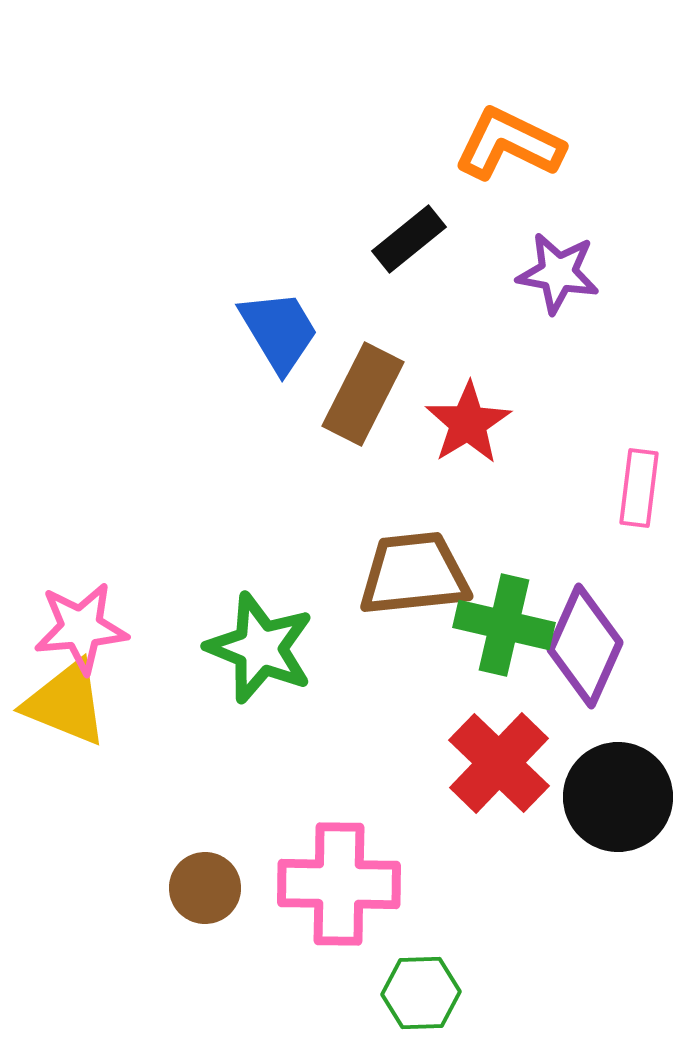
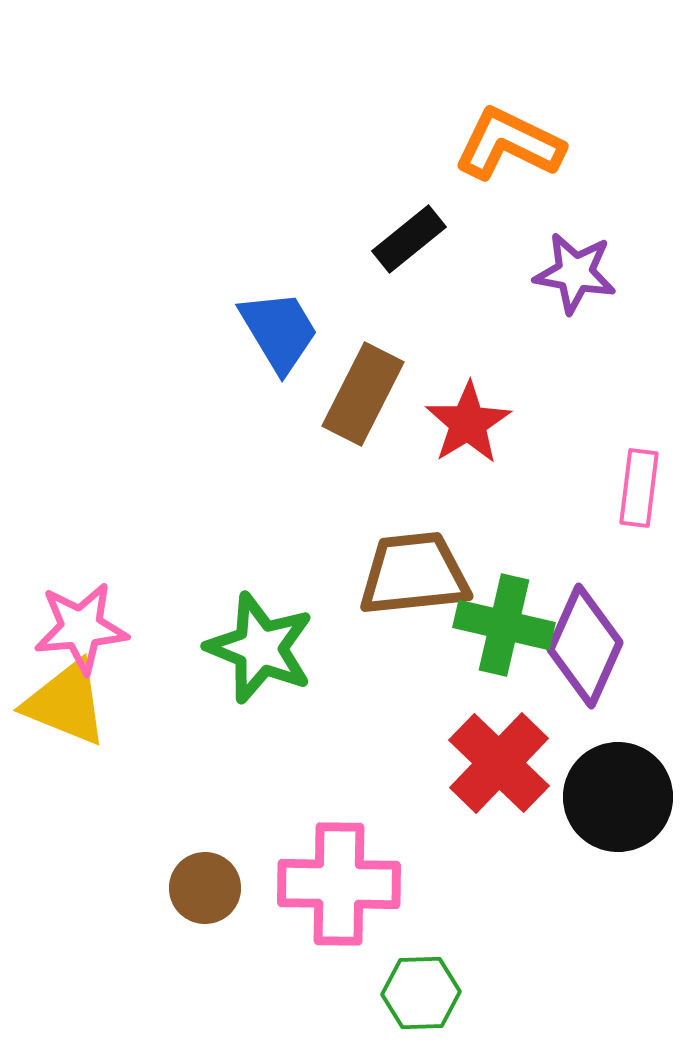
purple star: moved 17 px right
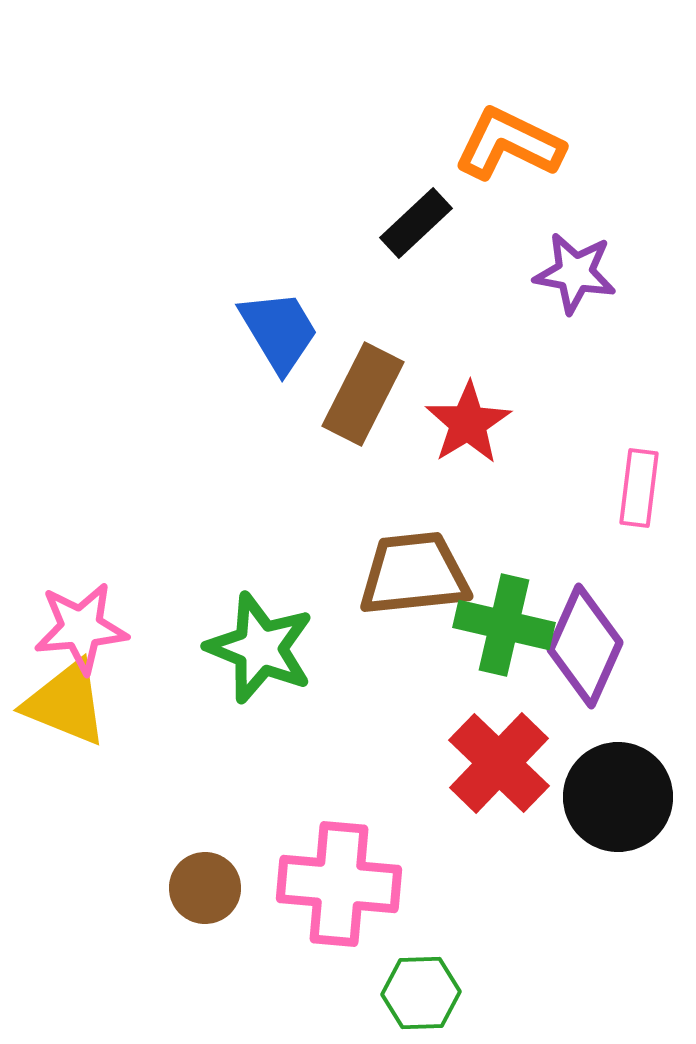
black rectangle: moved 7 px right, 16 px up; rotated 4 degrees counterclockwise
pink cross: rotated 4 degrees clockwise
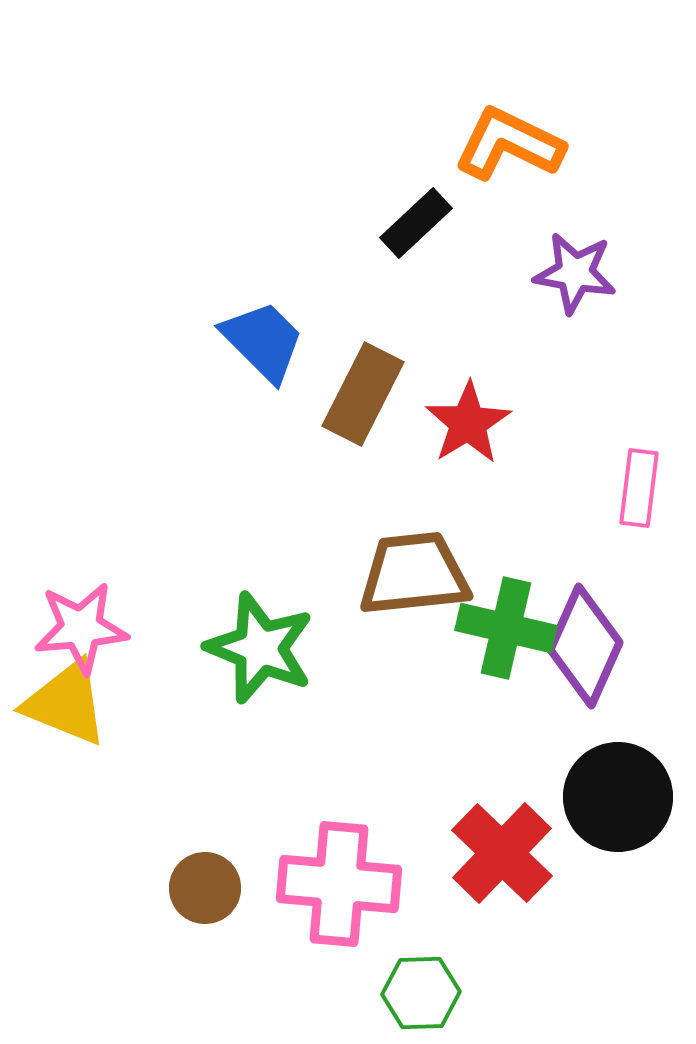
blue trapezoid: moved 16 px left, 10 px down; rotated 14 degrees counterclockwise
green cross: moved 2 px right, 3 px down
red cross: moved 3 px right, 90 px down
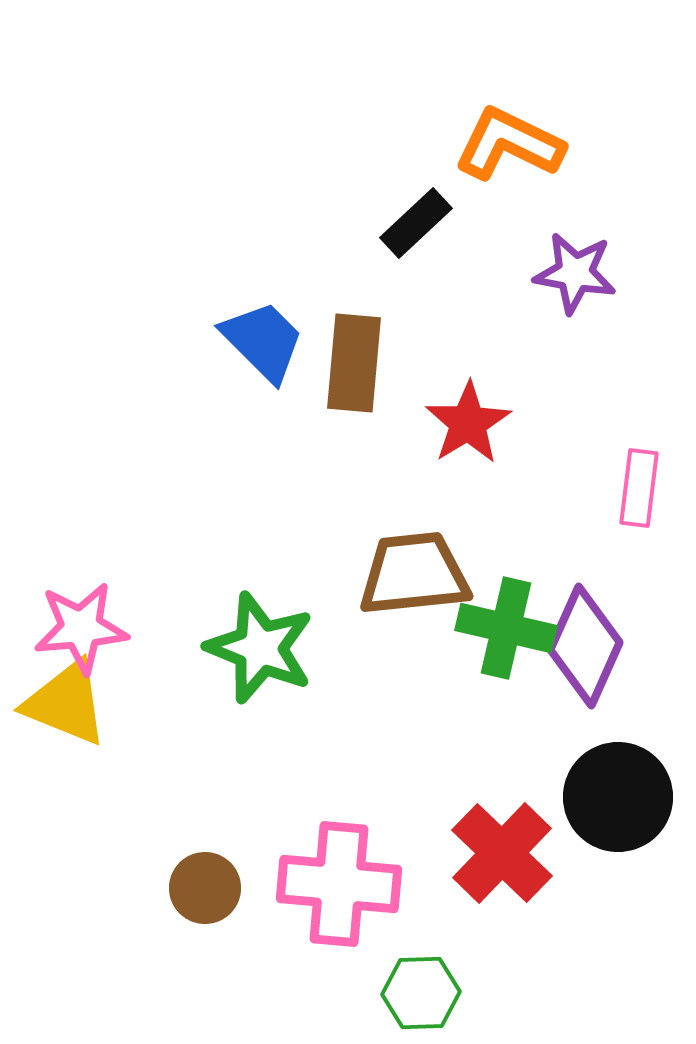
brown rectangle: moved 9 px left, 31 px up; rotated 22 degrees counterclockwise
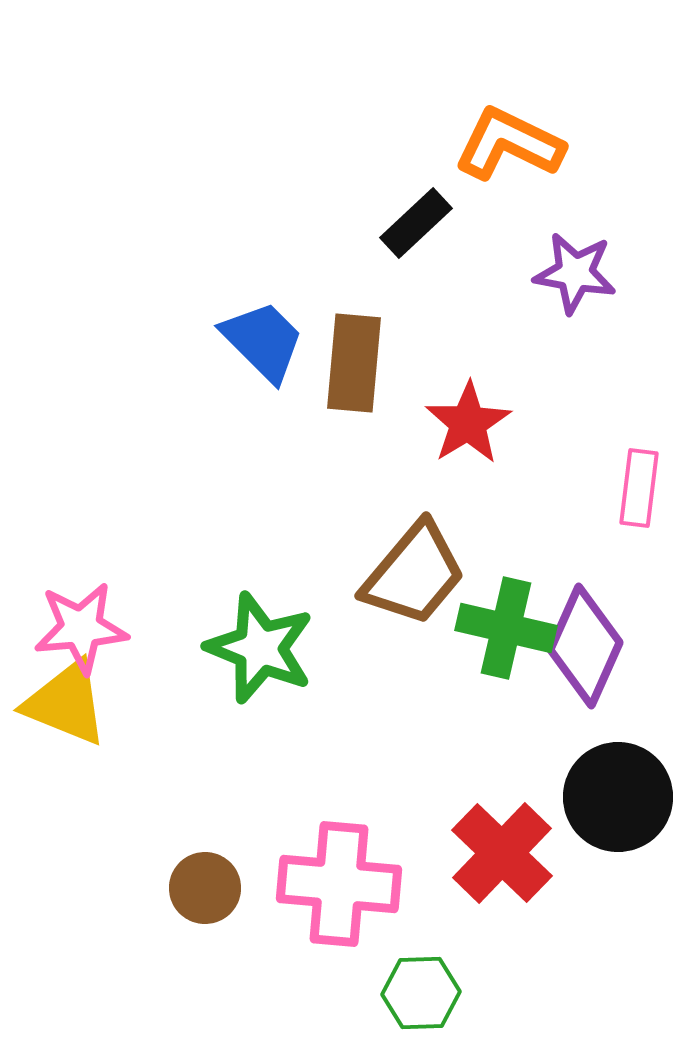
brown trapezoid: rotated 136 degrees clockwise
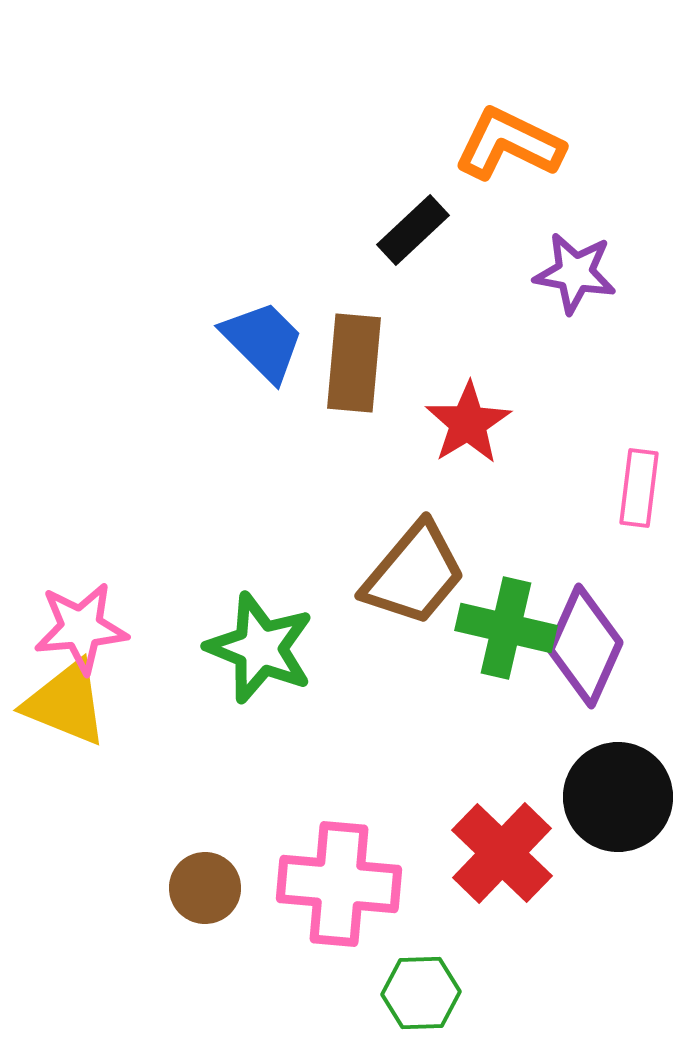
black rectangle: moved 3 px left, 7 px down
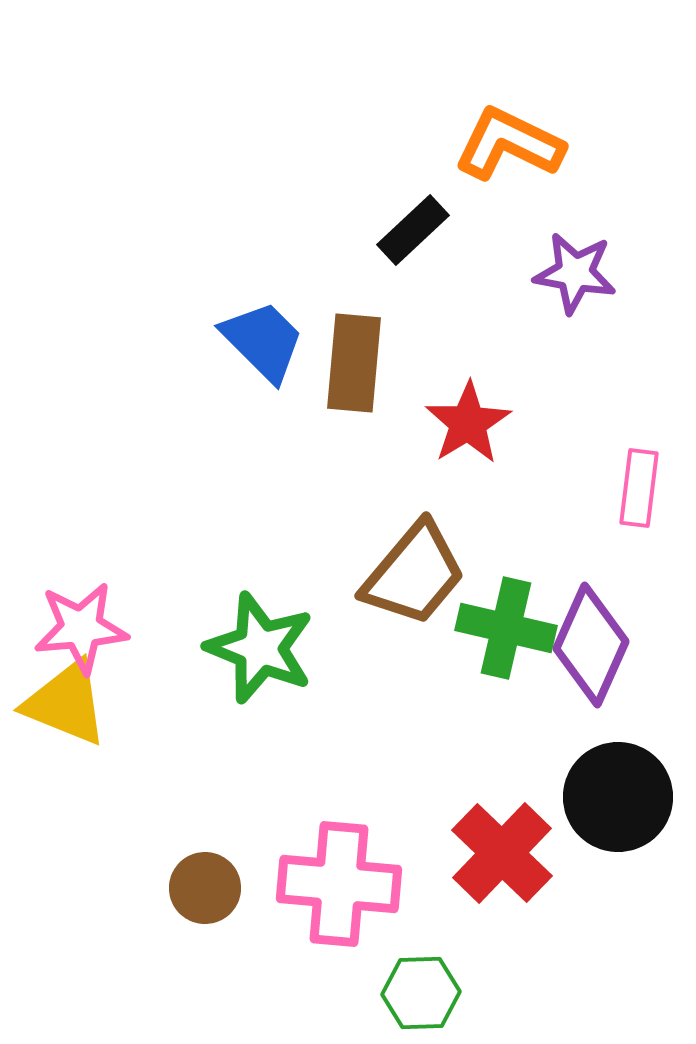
purple diamond: moved 6 px right, 1 px up
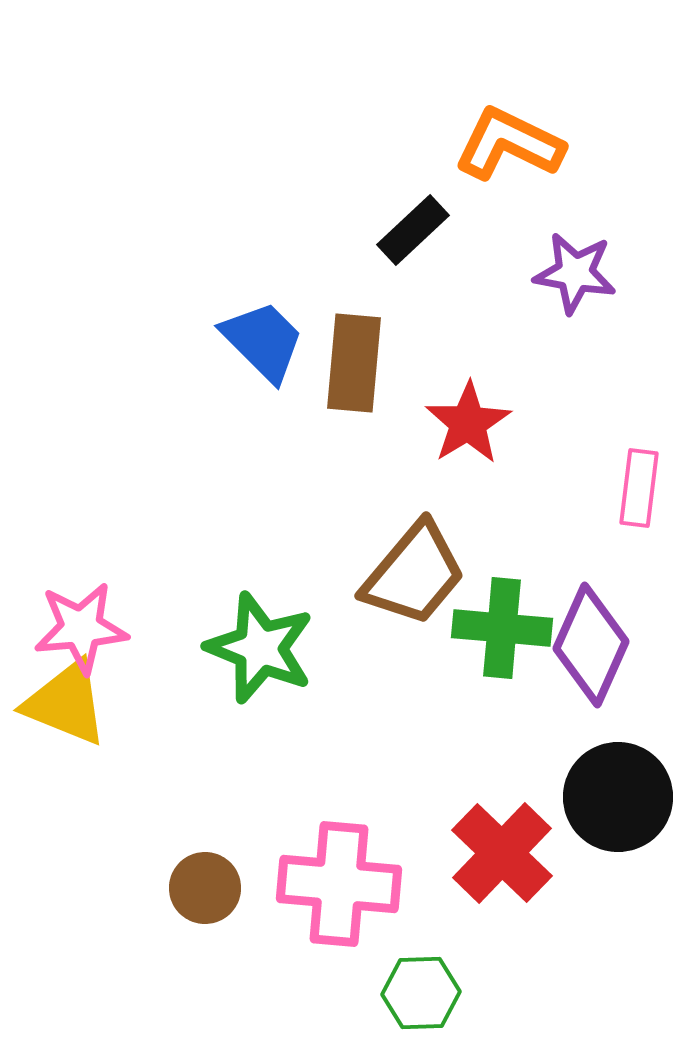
green cross: moved 4 px left; rotated 8 degrees counterclockwise
